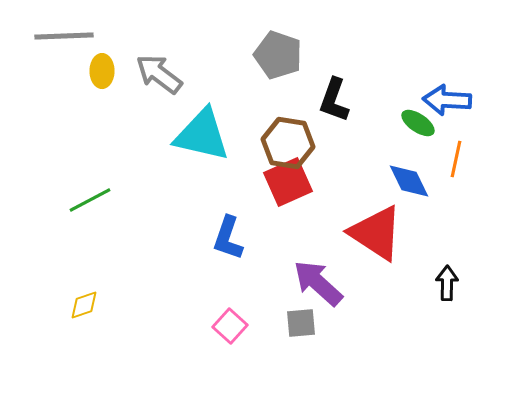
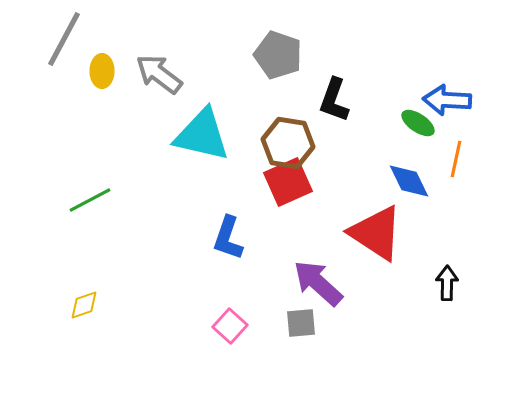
gray line: moved 3 px down; rotated 60 degrees counterclockwise
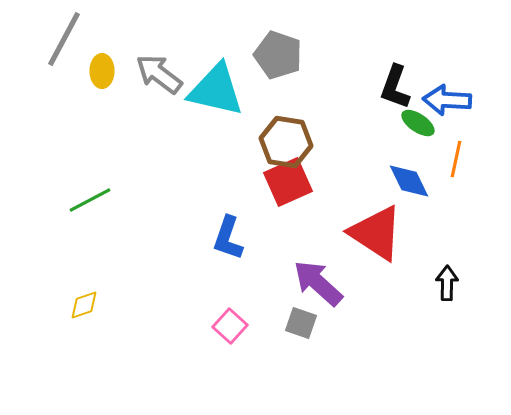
black L-shape: moved 61 px right, 13 px up
cyan triangle: moved 14 px right, 45 px up
brown hexagon: moved 2 px left, 1 px up
gray square: rotated 24 degrees clockwise
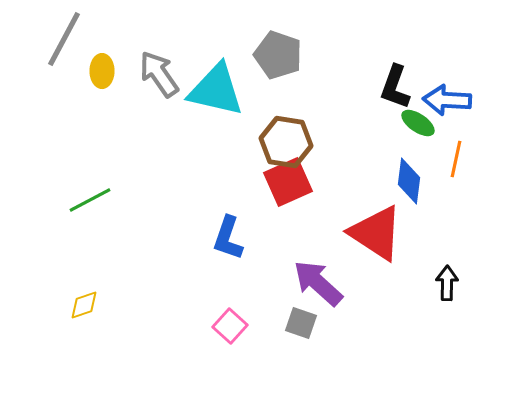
gray arrow: rotated 18 degrees clockwise
blue diamond: rotated 33 degrees clockwise
